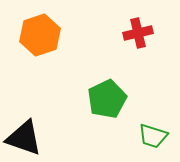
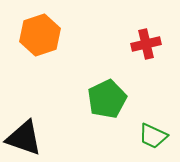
red cross: moved 8 px right, 11 px down
green trapezoid: rotated 8 degrees clockwise
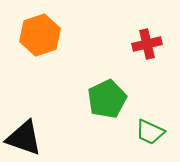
red cross: moved 1 px right
green trapezoid: moved 3 px left, 4 px up
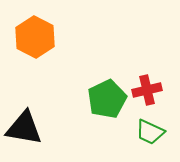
orange hexagon: moved 5 px left, 2 px down; rotated 15 degrees counterclockwise
red cross: moved 46 px down
black triangle: moved 10 px up; rotated 9 degrees counterclockwise
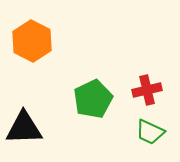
orange hexagon: moved 3 px left, 4 px down
green pentagon: moved 14 px left
black triangle: rotated 12 degrees counterclockwise
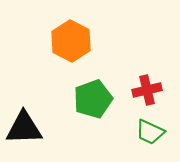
orange hexagon: moved 39 px right
green pentagon: rotated 6 degrees clockwise
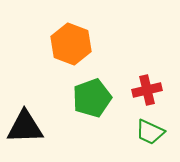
orange hexagon: moved 3 px down; rotated 6 degrees counterclockwise
green pentagon: moved 1 px left, 1 px up
black triangle: moved 1 px right, 1 px up
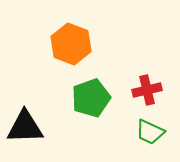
green pentagon: moved 1 px left
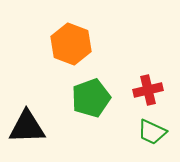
red cross: moved 1 px right
black triangle: moved 2 px right
green trapezoid: moved 2 px right
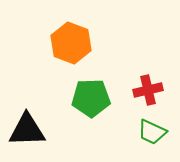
orange hexagon: moved 1 px up
green pentagon: rotated 18 degrees clockwise
black triangle: moved 3 px down
